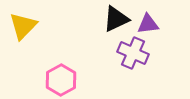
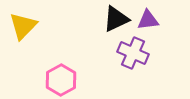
purple triangle: moved 4 px up
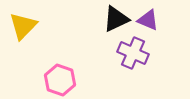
purple triangle: rotated 30 degrees clockwise
pink hexagon: moved 1 px left; rotated 12 degrees counterclockwise
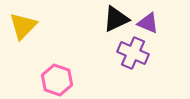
purple triangle: moved 3 px down
pink hexagon: moved 3 px left
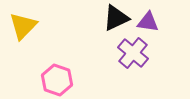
black triangle: moved 1 px up
purple triangle: moved 1 px up; rotated 15 degrees counterclockwise
purple cross: rotated 16 degrees clockwise
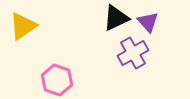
purple triangle: rotated 40 degrees clockwise
yellow triangle: rotated 12 degrees clockwise
purple cross: rotated 20 degrees clockwise
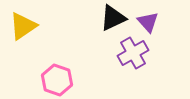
black triangle: moved 3 px left
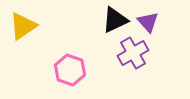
black triangle: moved 2 px right, 2 px down
pink hexagon: moved 13 px right, 10 px up
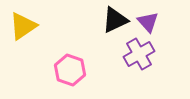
purple cross: moved 6 px right, 1 px down
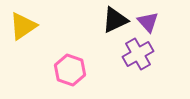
purple cross: moved 1 px left
